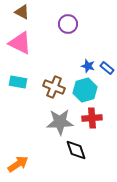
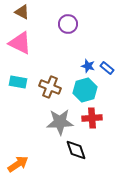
brown cross: moved 4 px left
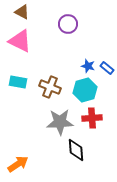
pink triangle: moved 2 px up
black diamond: rotated 15 degrees clockwise
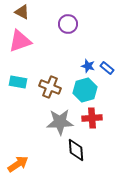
pink triangle: rotated 45 degrees counterclockwise
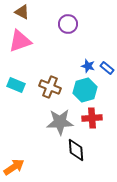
cyan rectangle: moved 2 px left, 3 px down; rotated 12 degrees clockwise
orange arrow: moved 4 px left, 3 px down
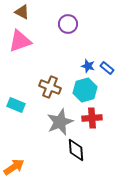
cyan rectangle: moved 20 px down
gray star: rotated 20 degrees counterclockwise
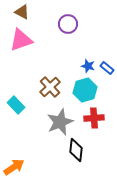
pink triangle: moved 1 px right, 1 px up
brown cross: rotated 25 degrees clockwise
cyan rectangle: rotated 24 degrees clockwise
red cross: moved 2 px right
black diamond: rotated 10 degrees clockwise
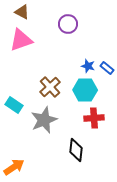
cyan hexagon: rotated 15 degrees clockwise
cyan rectangle: moved 2 px left; rotated 12 degrees counterclockwise
gray star: moved 16 px left, 2 px up
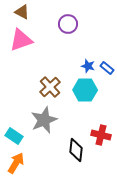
cyan rectangle: moved 31 px down
red cross: moved 7 px right, 17 px down; rotated 18 degrees clockwise
orange arrow: moved 2 px right, 4 px up; rotated 25 degrees counterclockwise
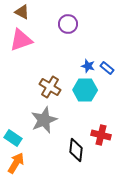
brown cross: rotated 15 degrees counterclockwise
cyan rectangle: moved 1 px left, 2 px down
